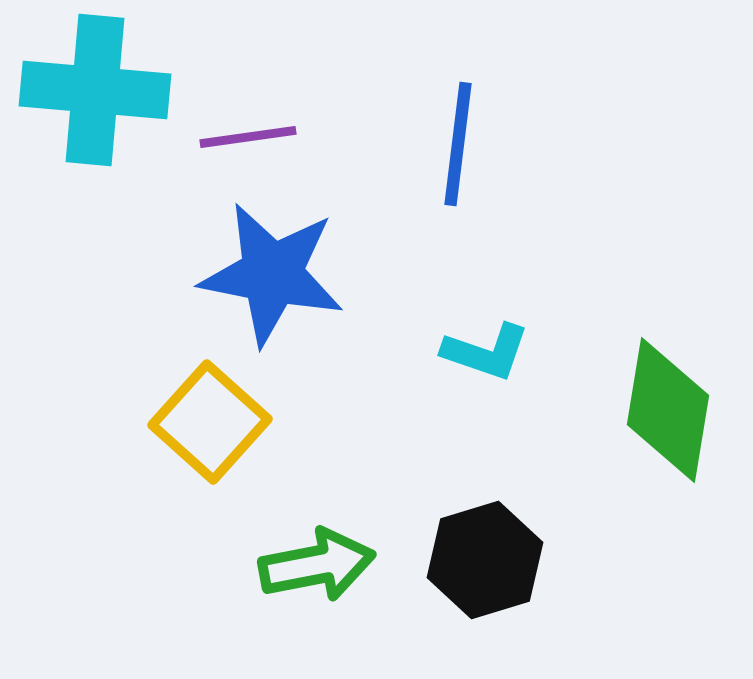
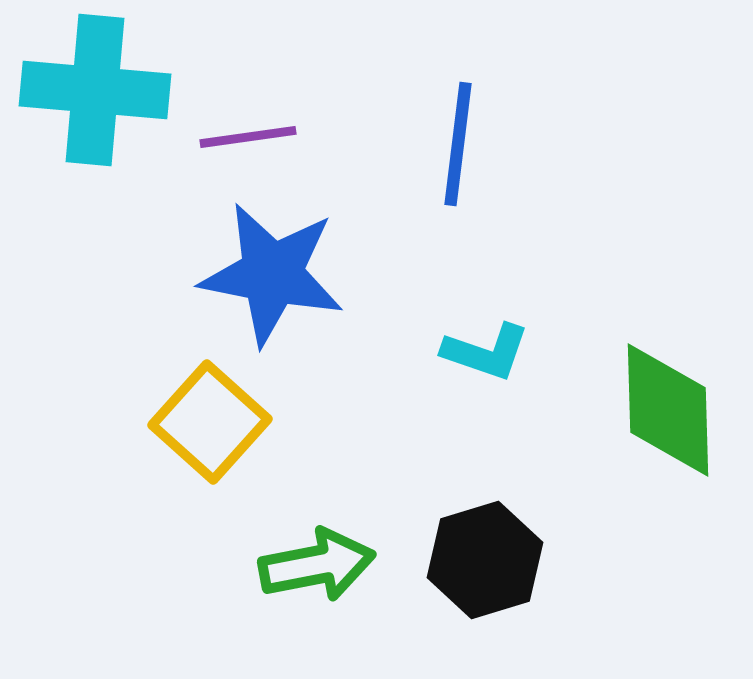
green diamond: rotated 11 degrees counterclockwise
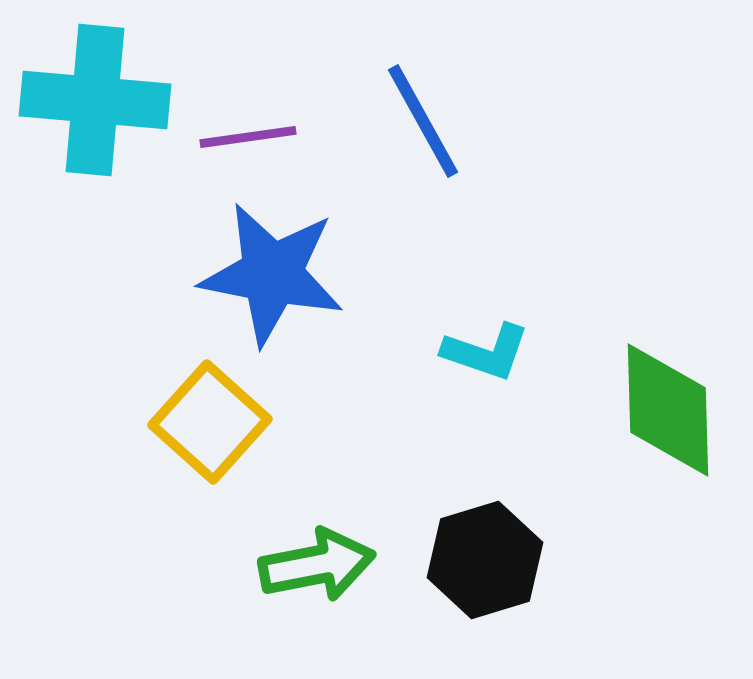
cyan cross: moved 10 px down
blue line: moved 35 px left, 23 px up; rotated 36 degrees counterclockwise
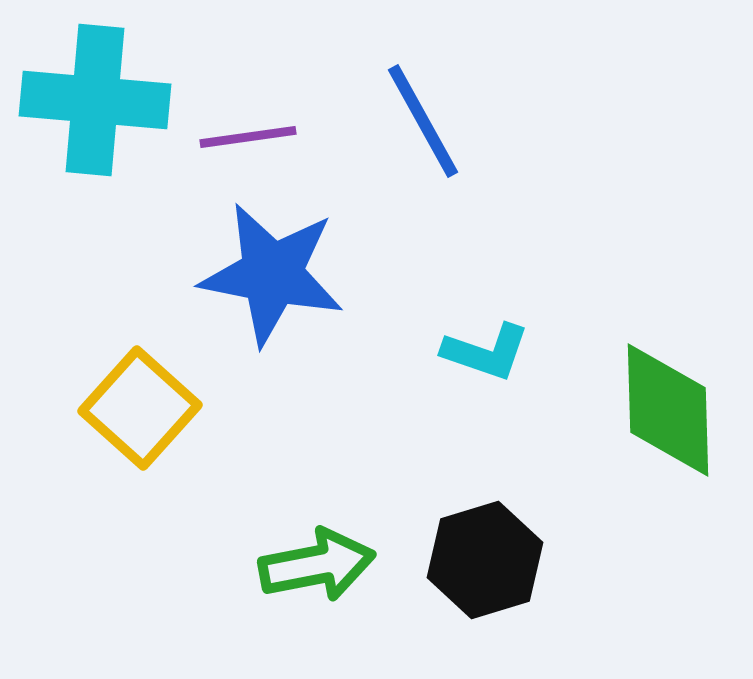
yellow square: moved 70 px left, 14 px up
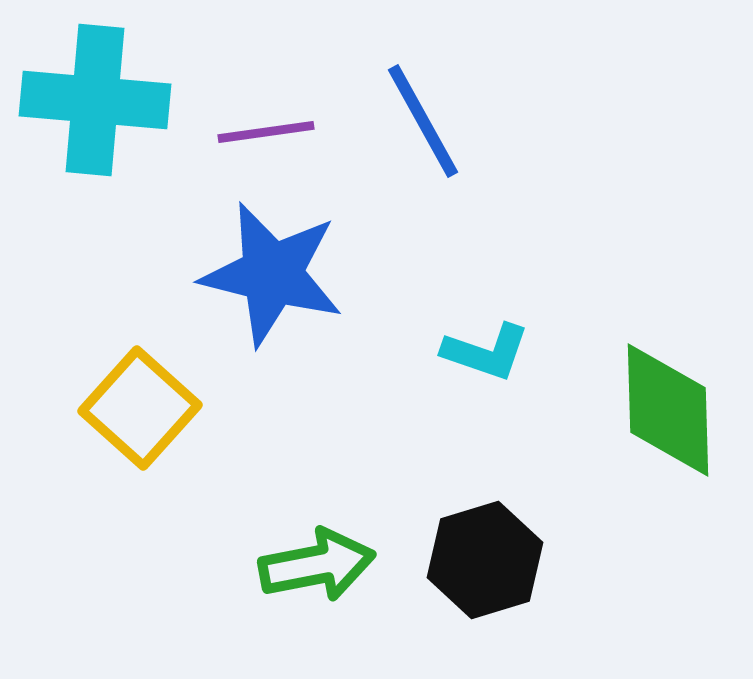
purple line: moved 18 px right, 5 px up
blue star: rotated 3 degrees clockwise
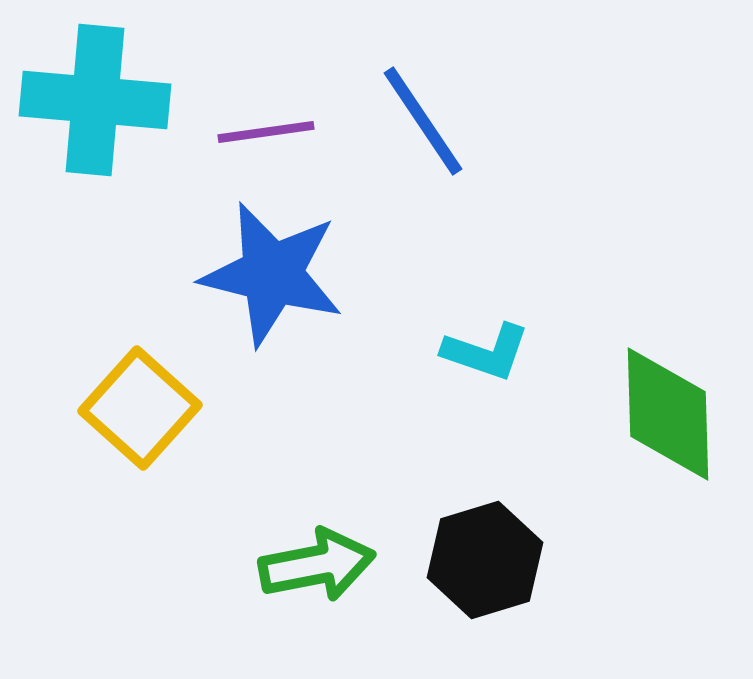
blue line: rotated 5 degrees counterclockwise
green diamond: moved 4 px down
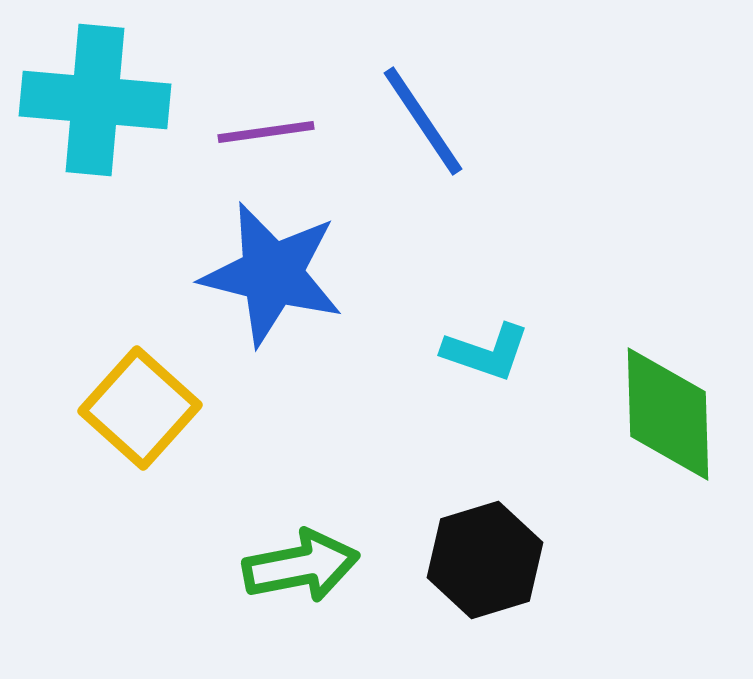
green arrow: moved 16 px left, 1 px down
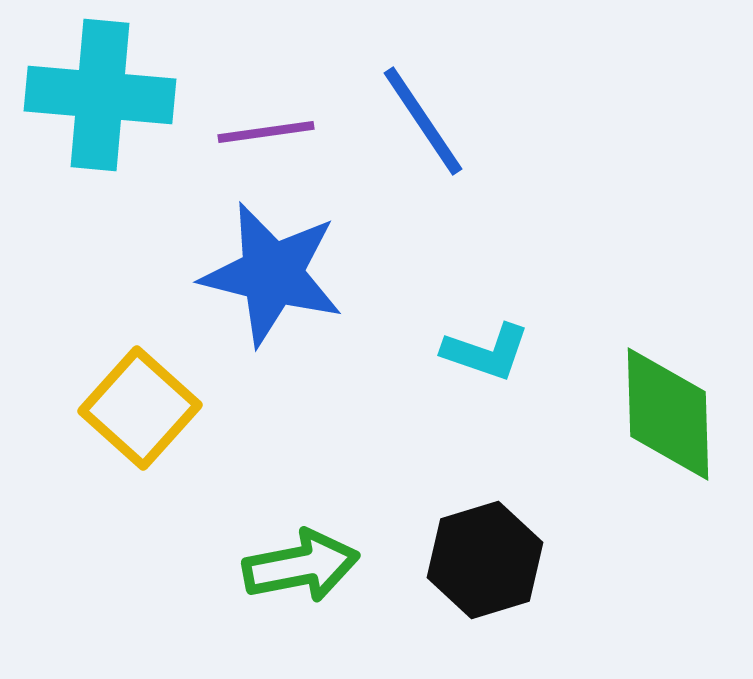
cyan cross: moved 5 px right, 5 px up
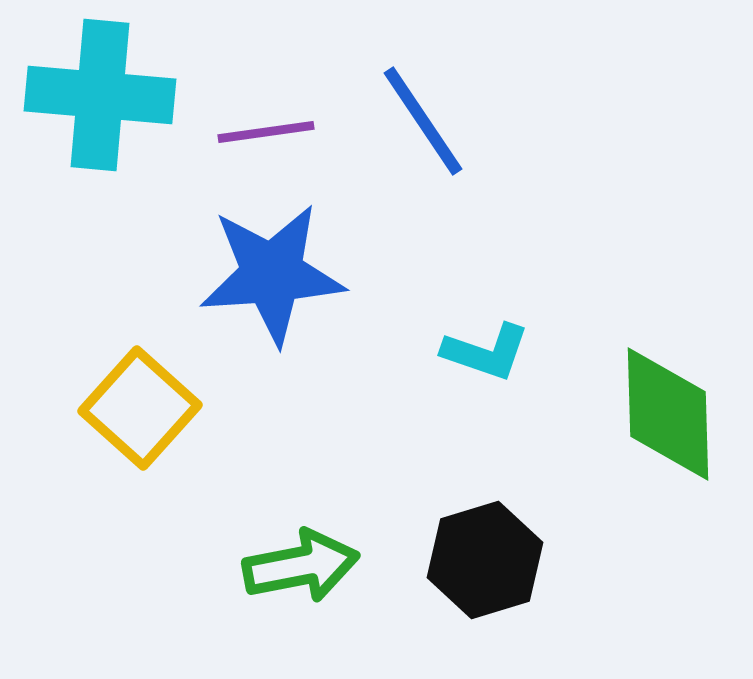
blue star: rotated 18 degrees counterclockwise
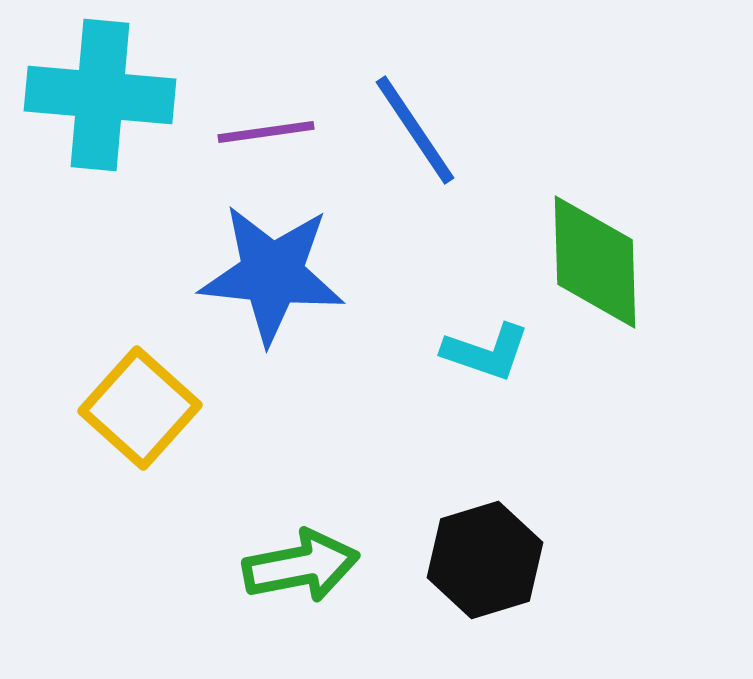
blue line: moved 8 px left, 9 px down
blue star: rotated 10 degrees clockwise
green diamond: moved 73 px left, 152 px up
